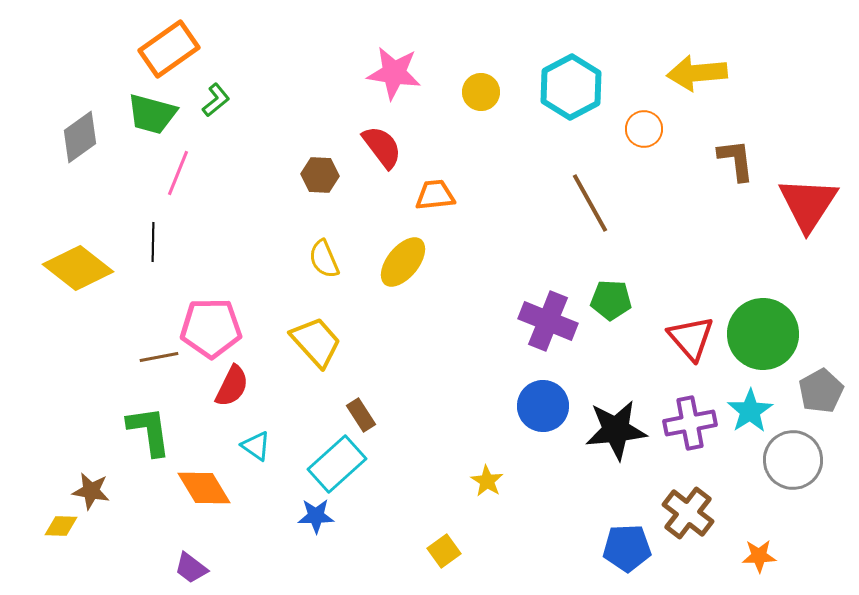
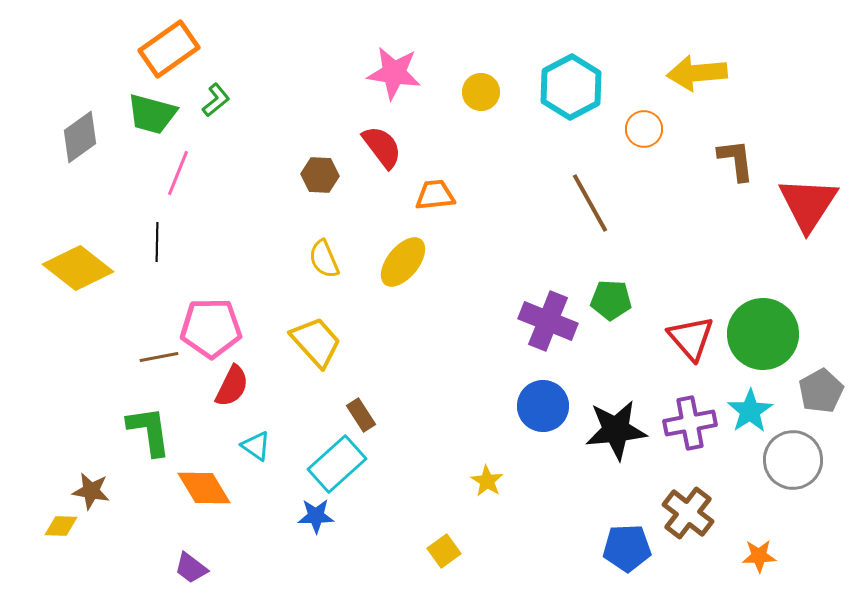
black line at (153, 242): moved 4 px right
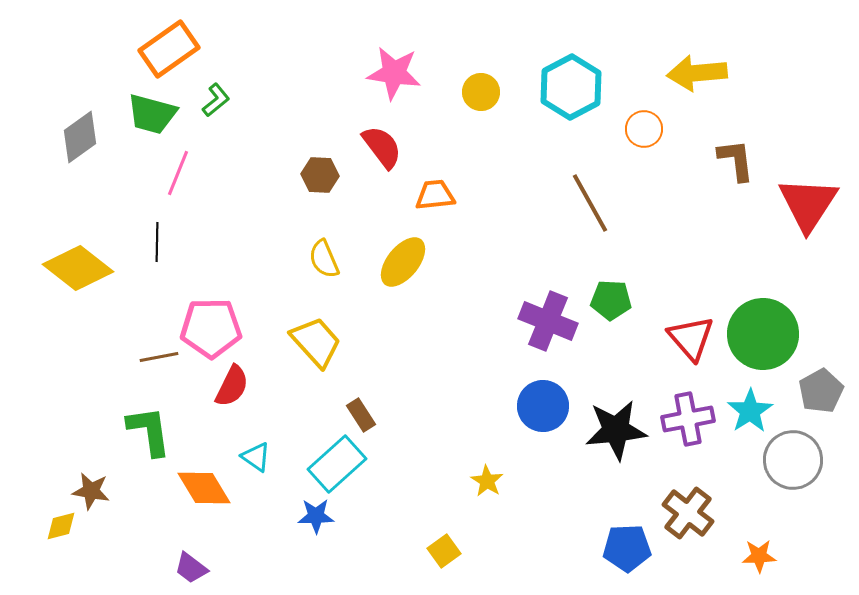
purple cross at (690, 423): moved 2 px left, 4 px up
cyan triangle at (256, 446): moved 11 px down
yellow diamond at (61, 526): rotated 16 degrees counterclockwise
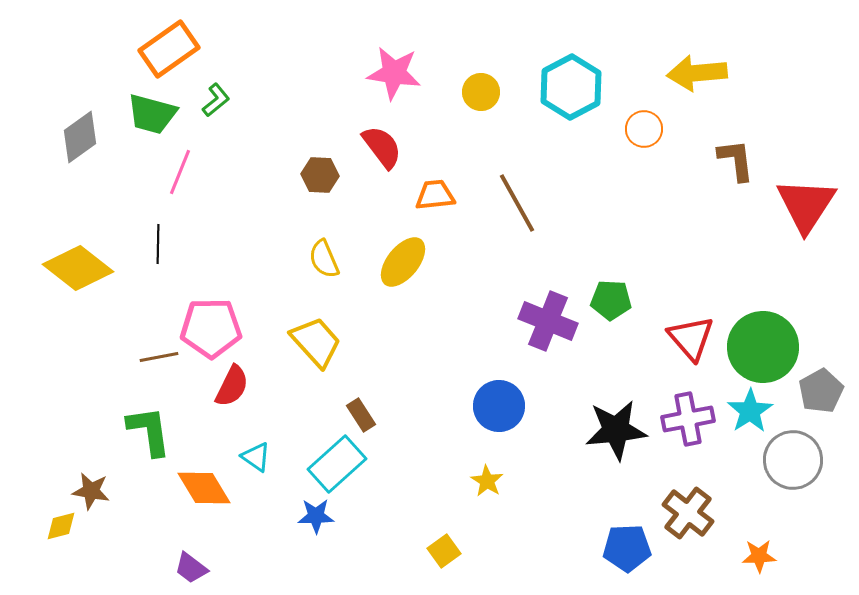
pink line at (178, 173): moved 2 px right, 1 px up
brown line at (590, 203): moved 73 px left
red triangle at (808, 204): moved 2 px left, 1 px down
black line at (157, 242): moved 1 px right, 2 px down
green circle at (763, 334): moved 13 px down
blue circle at (543, 406): moved 44 px left
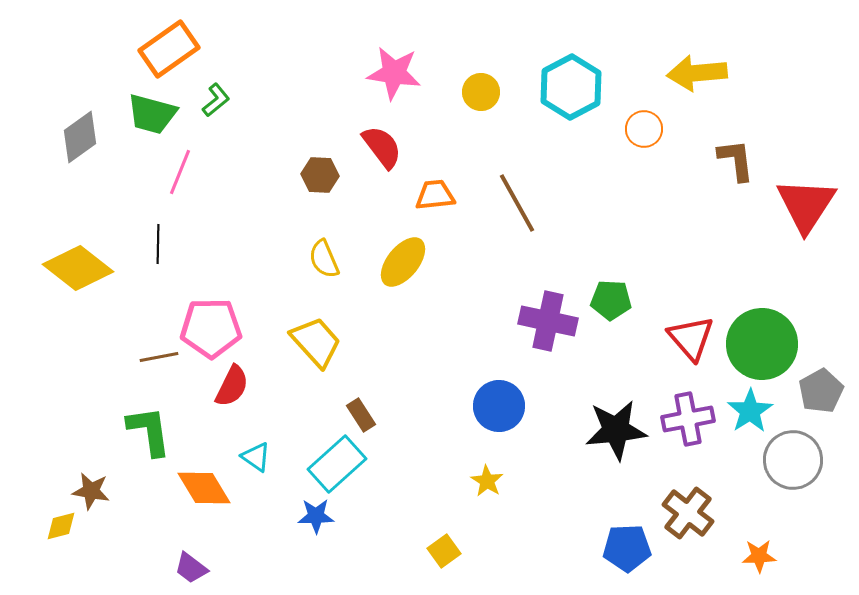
purple cross at (548, 321): rotated 10 degrees counterclockwise
green circle at (763, 347): moved 1 px left, 3 px up
